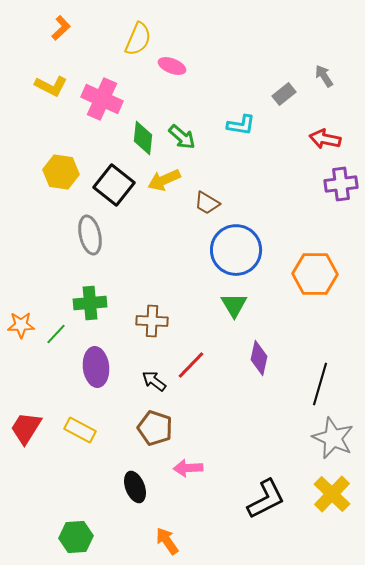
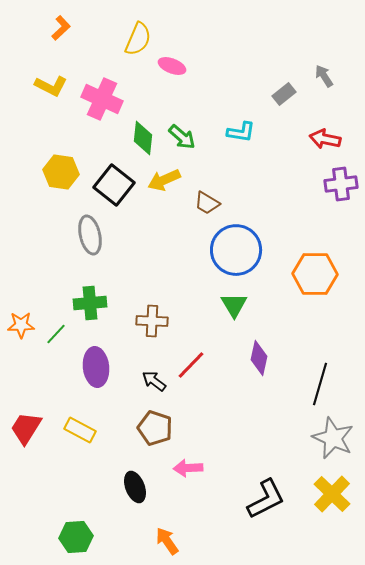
cyan L-shape: moved 7 px down
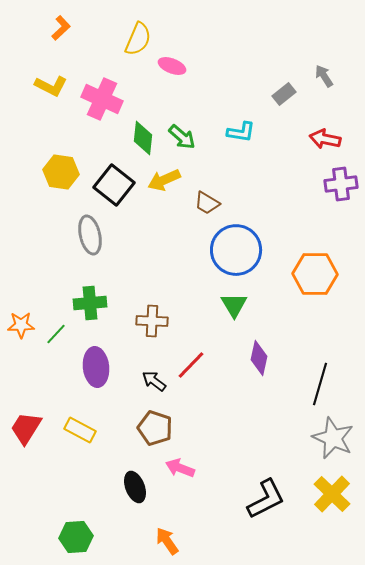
pink arrow: moved 8 px left; rotated 24 degrees clockwise
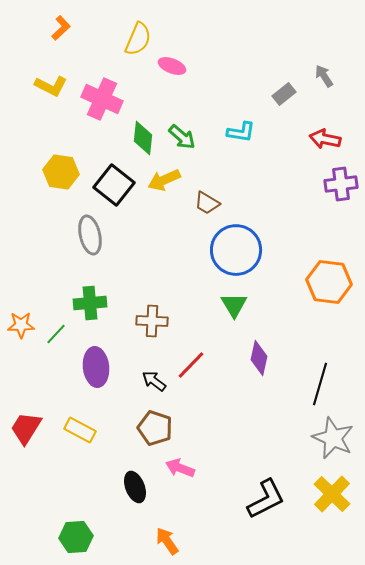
orange hexagon: moved 14 px right, 8 px down; rotated 6 degrees clockwise
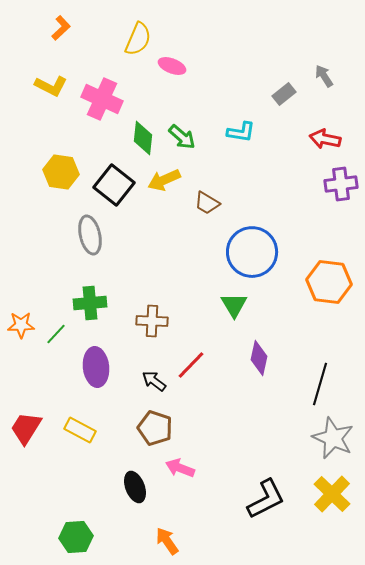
blue circle: moved 16 px right, 2 px down
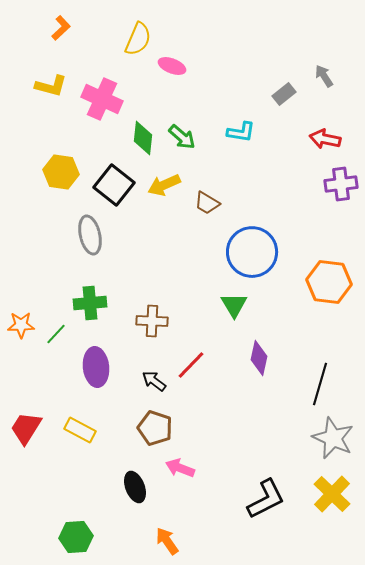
yellow L-shape: rotated 12 degrees counterclockwise
yellow arrow: moved 5 px down
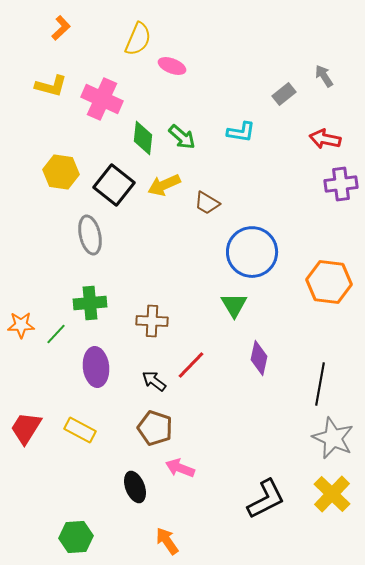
black line: rotated 6 degrees counterclockwise
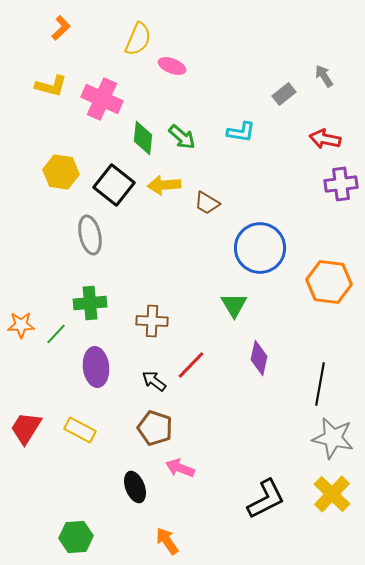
yellow arrow: rotated 20 degrees clockwise
blue circle: moved 8 px right, 4 px up
gray star: rotated 12 degrees counterclockwise
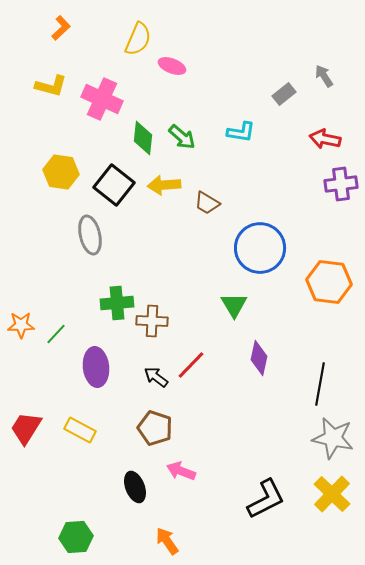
green cross: moved 27 px right
black arrow: moved 2 px right, 4 px up
pink arrow: moved 1 px right, 3 px down
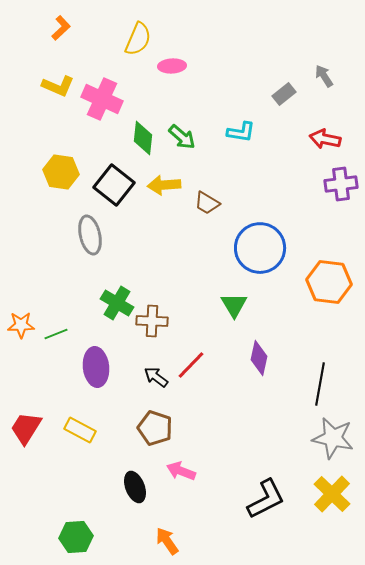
pink ellipse: rotated 24 degrees counterclockwise
yellow L-shape: moved 7 px right; rotated 8 degrees clockwise
green cross: rotated 36 degrees clockwise
green line: rotated 25 degrees clockwise
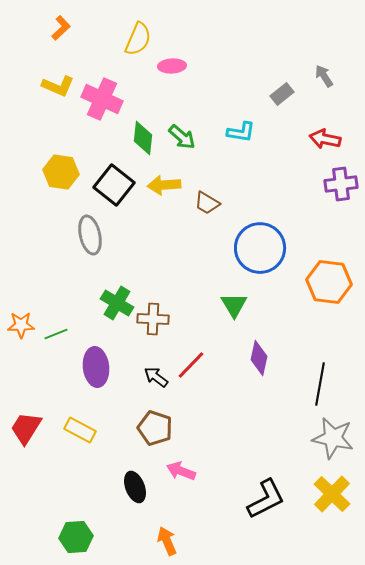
gray rectangle: moved 2 px left
brown cross: moved 1 px right, 2 px up
orange arrow: rotated 12 degrees clockwise
